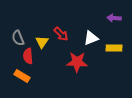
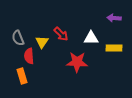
white triangle: rotated 21 degrees clockwise
red semicircle: moved 1 px right
orange rectangle: rotated 42 degrees clockwise
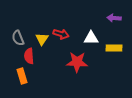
red arrow: rotated 28 degrees counterclockwise
yellow triangle: moved 3 px up
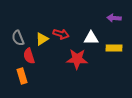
yellow triangle: rotated 24 degrees clockwise
red semicircle: rotated 14 degrees counterclockwise
red star: moved 3 px up
